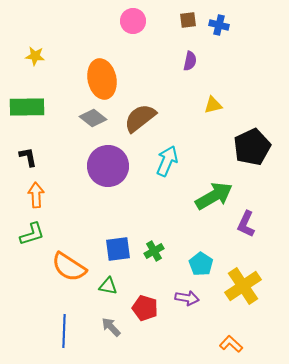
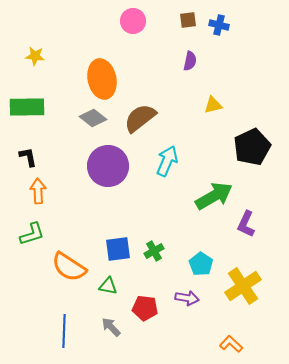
orange arrow: moved 2 px right, 4 px up
red pentagon: rotated 10 degrees counterclockwise
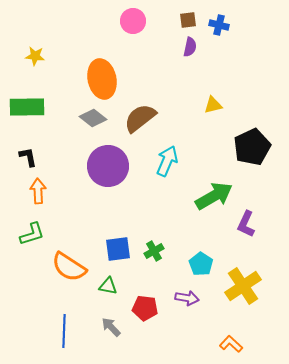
purple semicircle: moved 14 px up
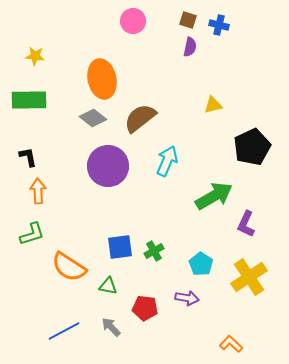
brown square: rotated 24 degrees clockwise
green rectangle: moved 2 px right, 7 px up
blue square: moved 2 px right, 2 px up
yellow cross: moved 6 px right, 9 px up
blue line: rotated 60 degrees clockwise
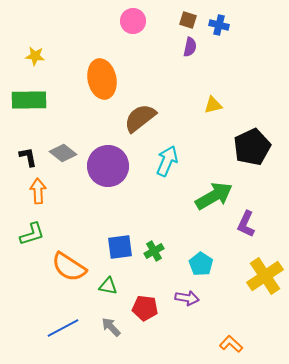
gray diamond: moved 30 px left, 35 px down
yellow cross: moved 16 px right, 1 px up
blue line: moved 1 px left, 3 px up
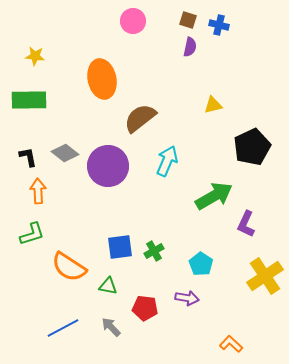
gray diamond: moved 2 px right
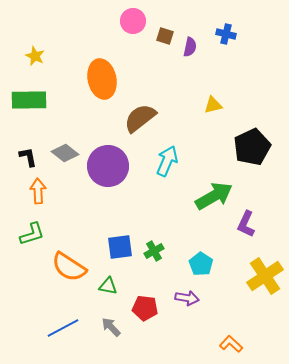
brown square: moved 23 px left, 16 px down
blue cross: moved 7 px right, 9 px down
yellow star: rotated 18 degrees clockwise
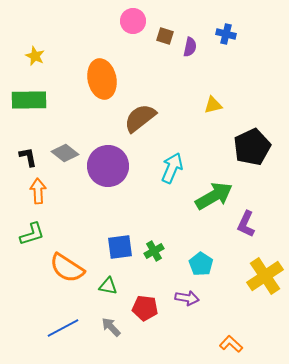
cyan arrow: moved 5 px right, 7 px down
orange semicircle: moved 2 px left, 1 px down
